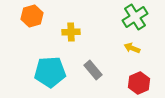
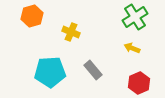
yellow cross: rotated 24 degrees clockwise
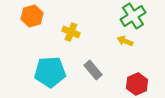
green cross: moved 2 px left, 1 px up
yellow arrow: moved 7 px left, 7 px up
red hexagon: moved 2 px left, 1 px down
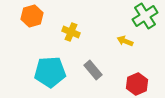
green cross: moved 12 px right
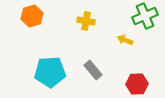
green cross: rotated 10 degrees clockwise
yellow cross: moved 15 px right, 11 px up; rotated 12 degrees counterclockwise
yellow arrow: moved 1 px up
red hexagon: rotated 20 degrees clockwise
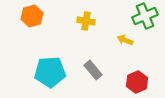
red hexagon: moved 2 px up; rotated 20 degrees counterclockwise
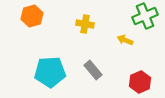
yellow cross: moved 1 px left, 3 px down
red hexagon: moved 3 px right
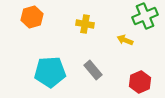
orange hexagon: moved 1 px down
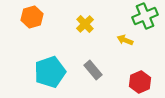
yellow cross: rotated 36 degrees clockwise
cyan pentagon: rotated 16 degrees counterclockwise
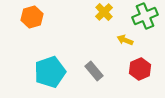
yellow cross: moved 19 px right, 12 px up
gray rectangle: moved 1 px right, 1 px down
red hexagon: moved 13 px up
